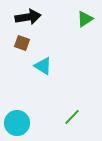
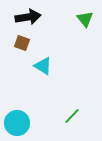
green triangle: rotated 36 degrees counterclockwise
green line: moved 1 px up
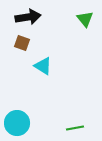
green line: moved 3 px right, 12 px down; rotated 36 degrees clockwise
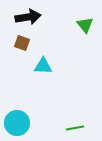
green triangle: moved 6 px down
cyan triangle: rotated 30 degrees counterclockwise
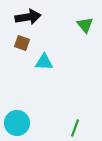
cyan triangle: moved 1 px right, 4 px up
green line: rotated 60 degrees counterclockwise
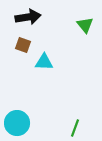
brown square: moved 1 px right, 2 px down
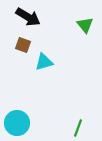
black arrow: rotated 40 degrees clockwise
cyan triangle: rotated 18 degrees counterclockwise
green line: moved 3 px right
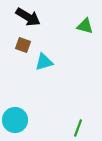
green triangle: moved 1 px down; rotated 36 degrees counterclockwise
cyan circle: moved 2 px left, 3 px up
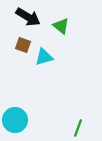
green triangle: moved 24 px left; rotated 24 degrees clockwise
cyan triangle: moved 5 px up
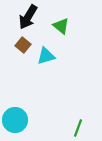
black arrow: rotated 90 degrees clockwise
brown square: rotated 21 degrees clockwise
cyan triangle: moved 2 px right, 1 px up
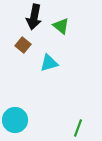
black arrow: moved 6 px right; rotated 20 degrees counterclockwise
cyan triangle: moved 3 px right, 7 px down
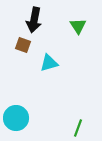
black arrow: moved 3 px down
green triangle: moved 17 px right; rotated 18 degrees clockwise
brown square: rotated 21 degrees counterclockwise
cyan circle: moved 1 px right, 2 px up
